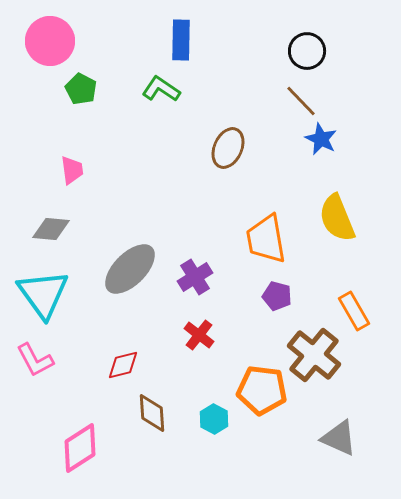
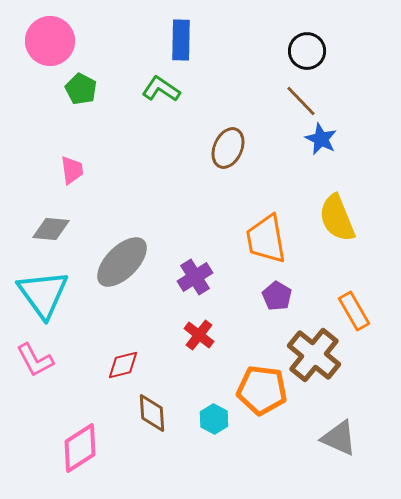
gray ellipse: moved 8 px left, 7 px up
purple pentagon: rotated 16 degrees clockwise
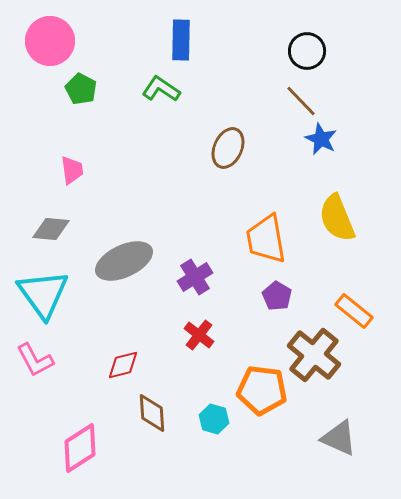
gray ellipse: moved 2 px right, 1 px up; rotated 20 degrees clockwise
orange rectangle: rotated 21 degrees counterclockwise
cyan hexagon: rotated 12 degrees counterclockwise
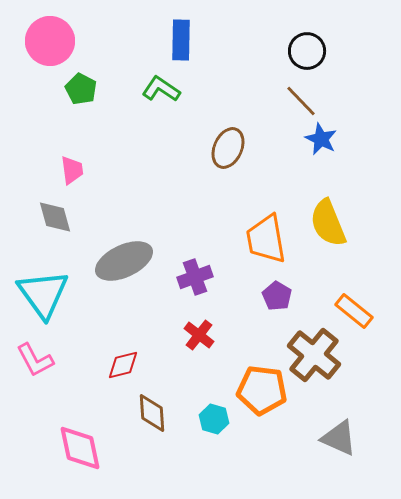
yellow semicircle: moved 9 px left, 5 px down
gray diamond: moved 4 px right, 12 px up; rotated 69 degrees clockwise
purple cross: rotated 12 degrees clockwise
pink diamond: rotated 69 degrees counterclockwise
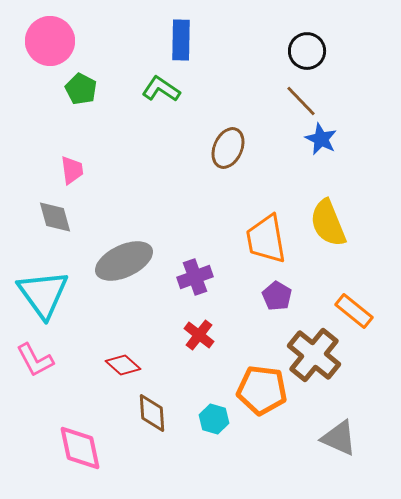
red diamond: rotated 56 degrees clockwise
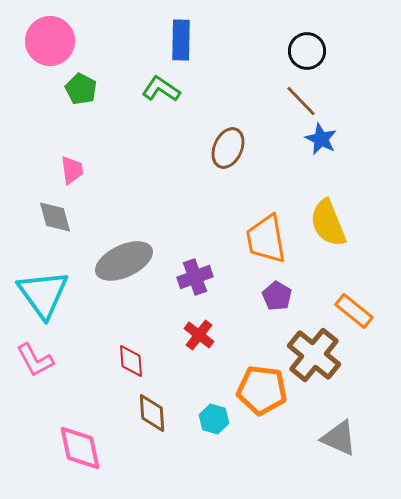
red diamond: moved 8 px right, 4 px up; rotated 44 degrees clockwise
